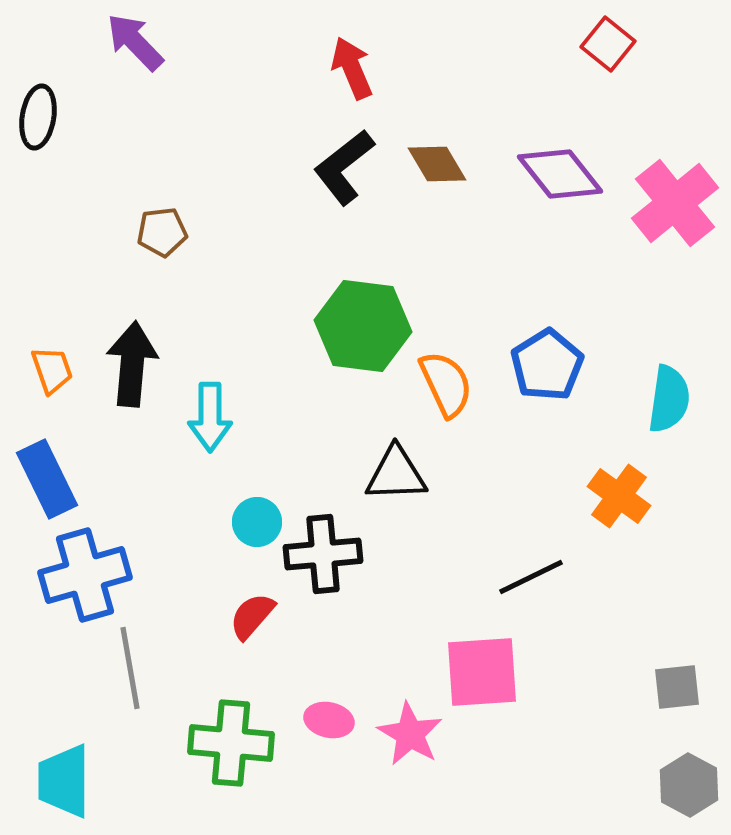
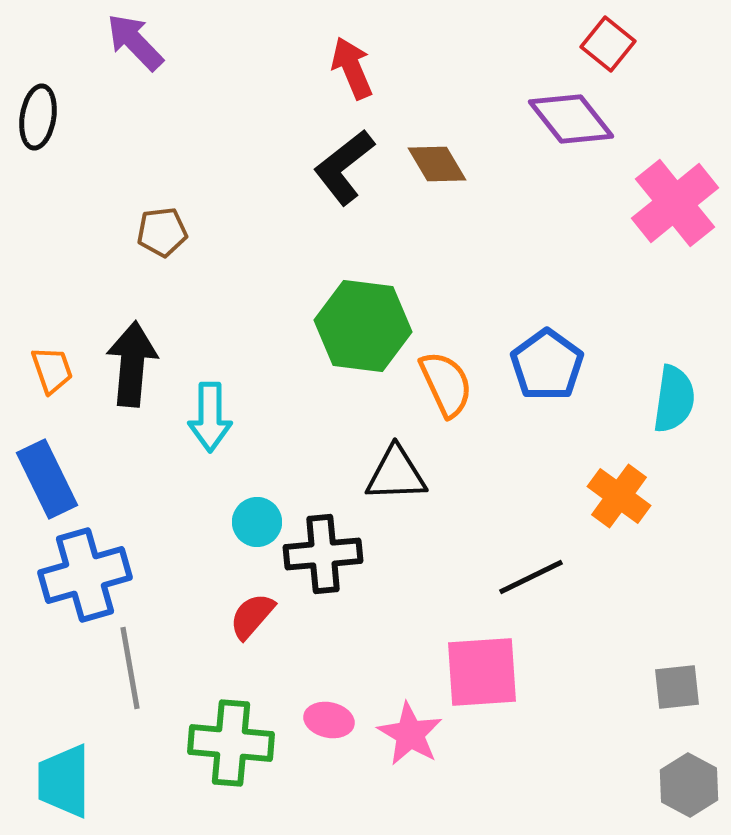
purple diamond: moved 11 px right, 55 px up
blue pentagon: rotated 4 degrees counterclockwise
cyan semicircle: moved 5 px right
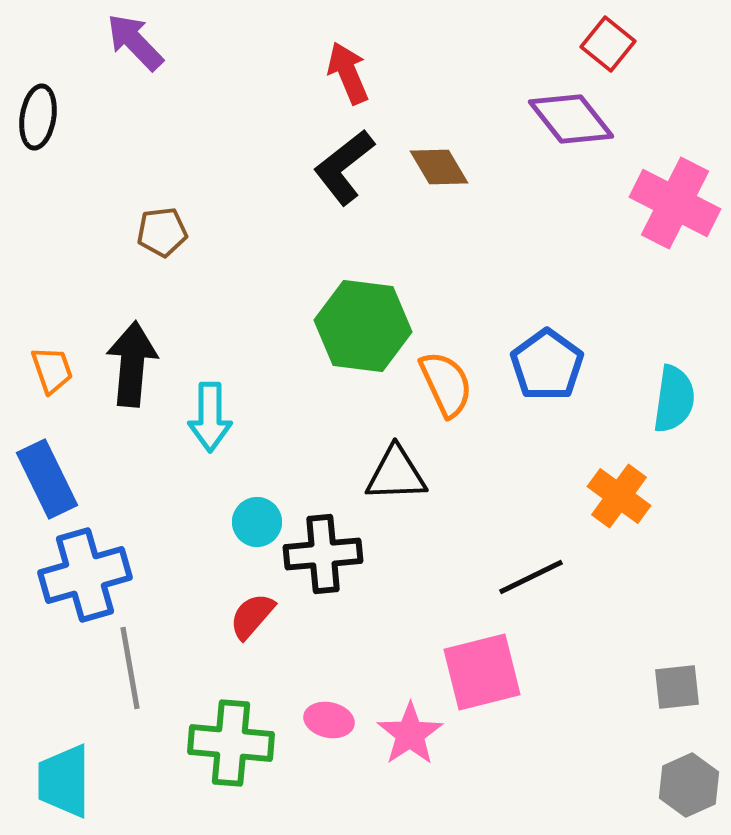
red arrow: moved 4 px left, 5 px down
brown diamond: moved 2 px right, 3 px down
pink cross: rotated 24 degrees counterclockwise
pink square: rotated 10 degrees counterclockwise
pink star: rotated 8 degrees clockwise
gray hexagon: rotated 8 degrees clockwise
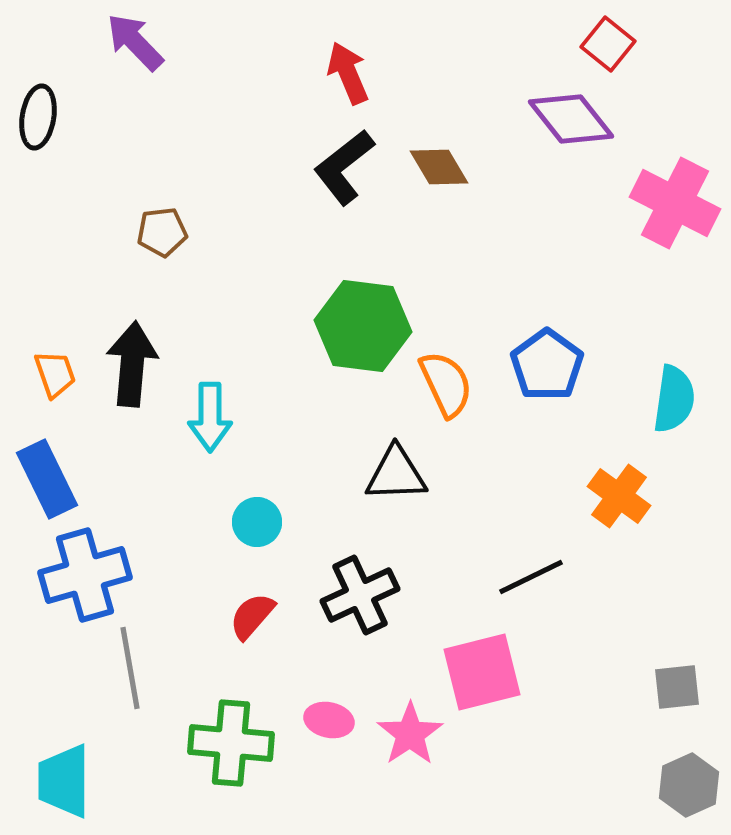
orange trapezoid: moved 3 px right, 4 px down
black cross: moved 37 px right, 41 px down; rotated 20 degrees counterclockwise
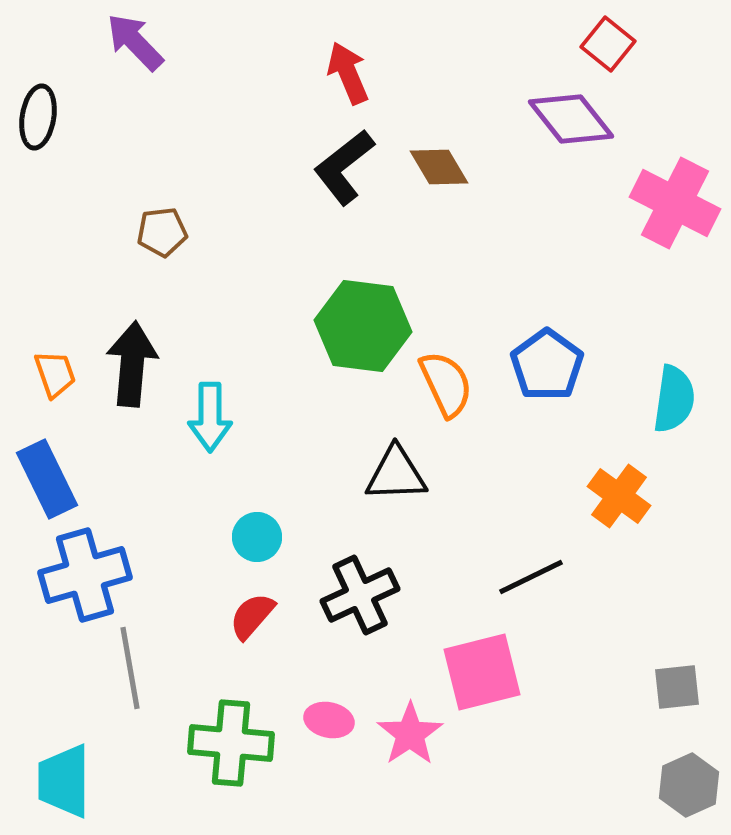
cyan circle: moved 15 px down
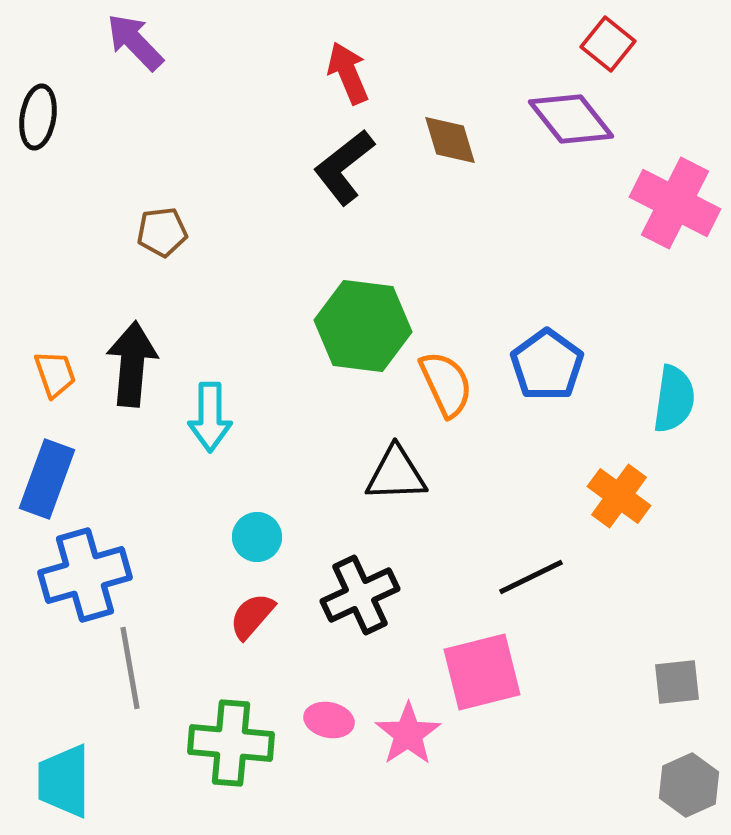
brown diamond: moved 11 px right, 27 px up; rotated 14 degrees clockwise
blue rectangle: rotated 46 degrees clockwise
gray square: moved 5 px up
pink star: moved 2 px left
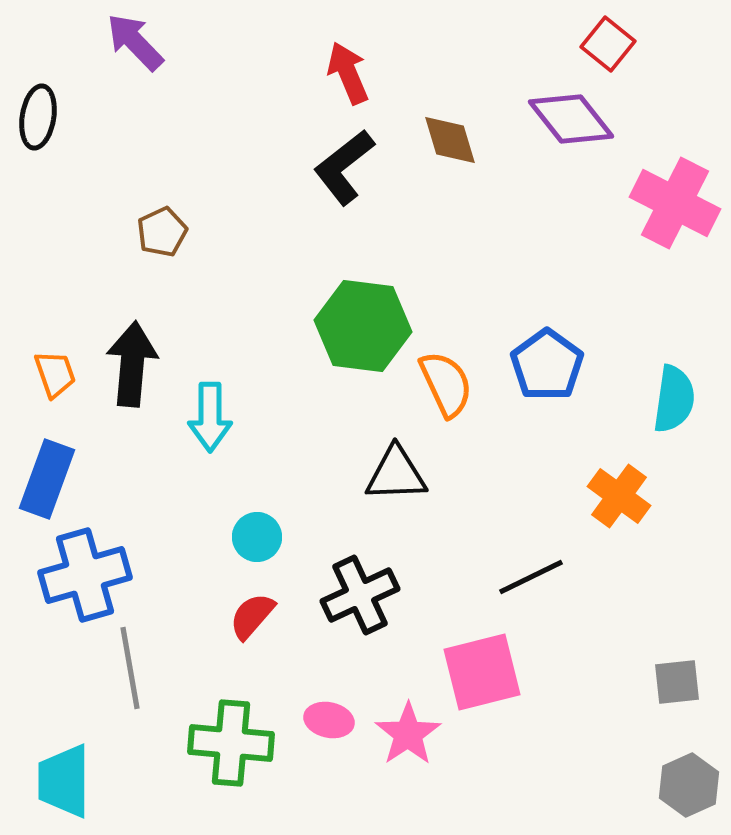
brown pentagon: rotated 18 degrees counterclockwise
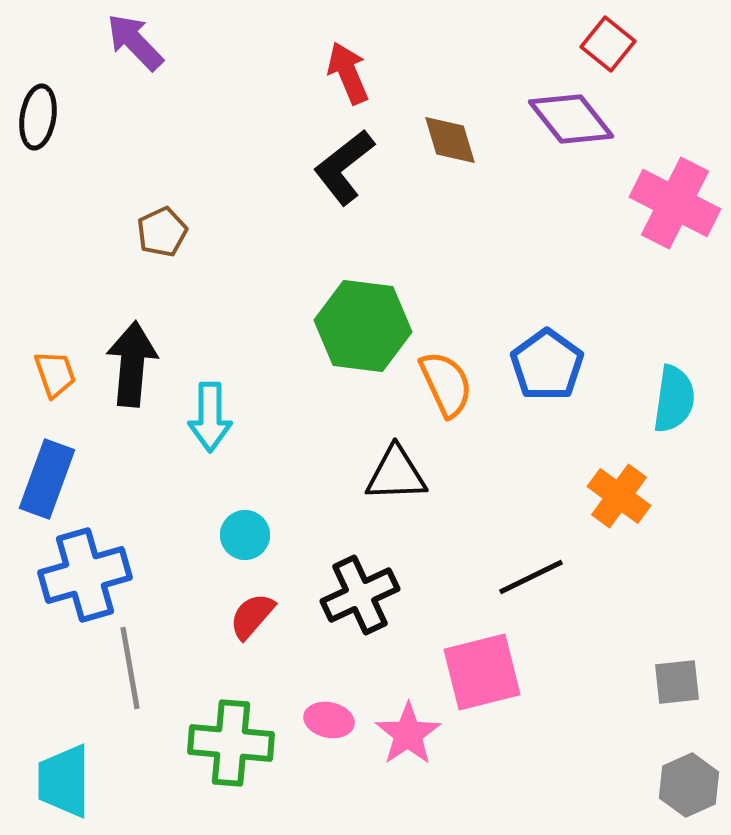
cyan circle: moved 12 px left, 2 px up
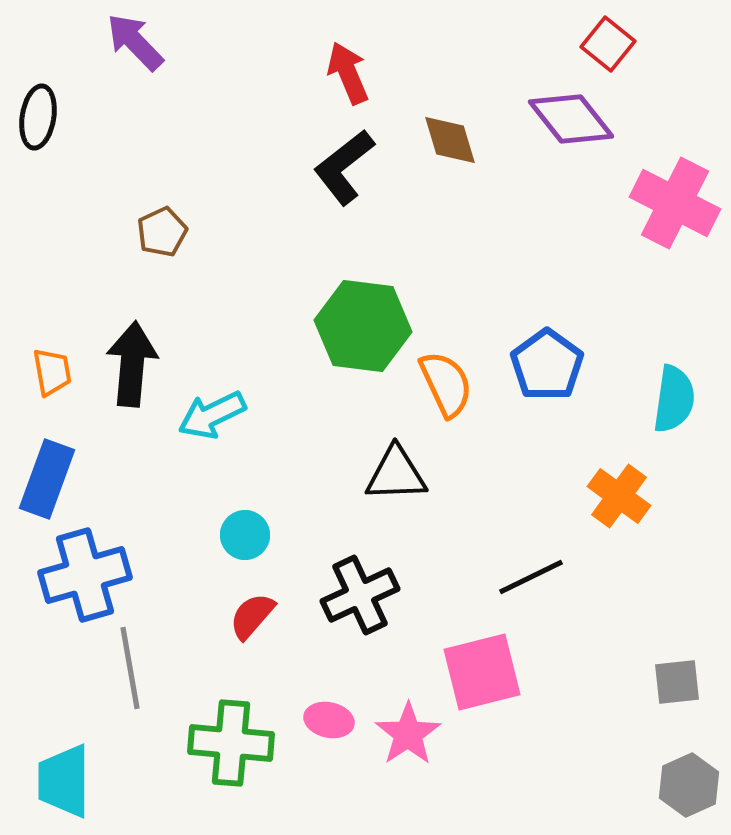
orange trapezoid: moved 3 px left, 2 px up; rotated 9 degrees clockwise
cyan arrow: moved 2 px right, 2 px up; rotated 64 degrees clockwise
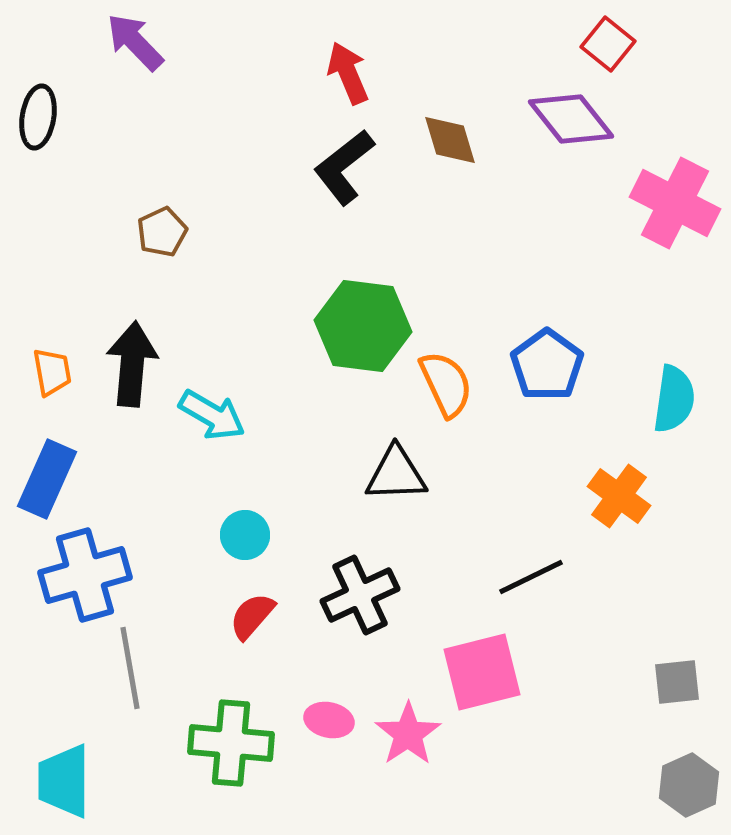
cyan arrow: rotated 124 degrees counterclockwise
blue rectangle: rotated 4 degrees clockwise
